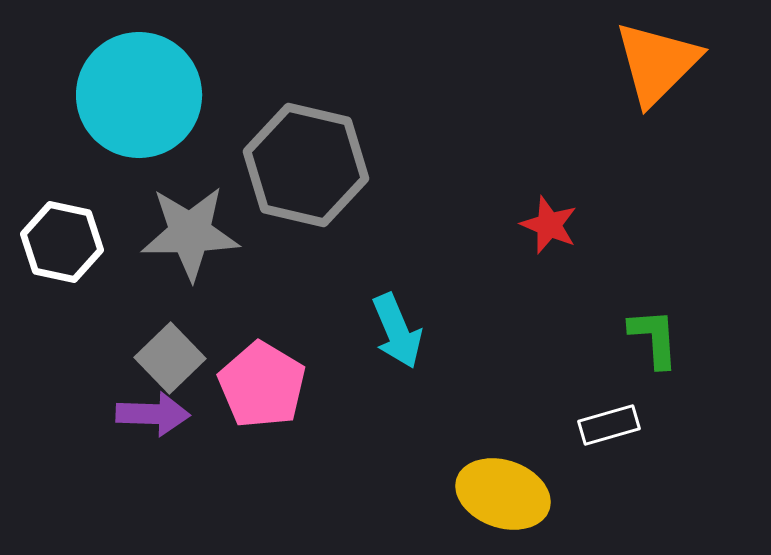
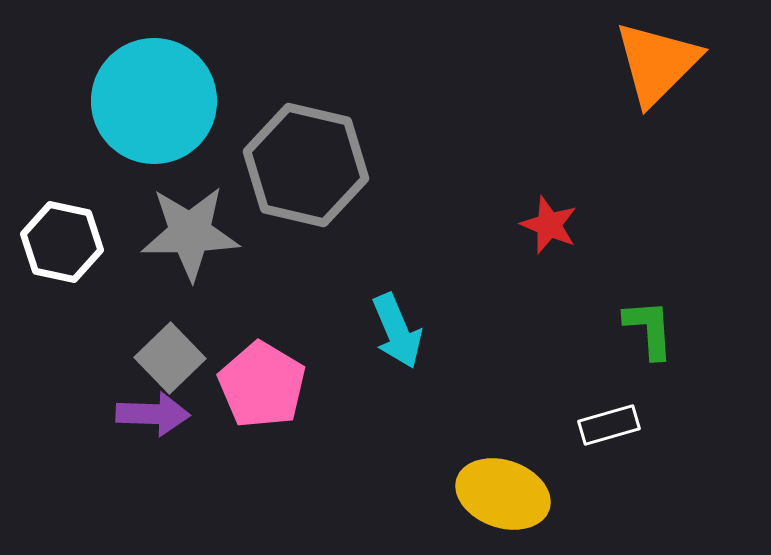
cyan circle: moved 15 px right, 6 px down
green L-shape: moved 5 px left, 9 px up
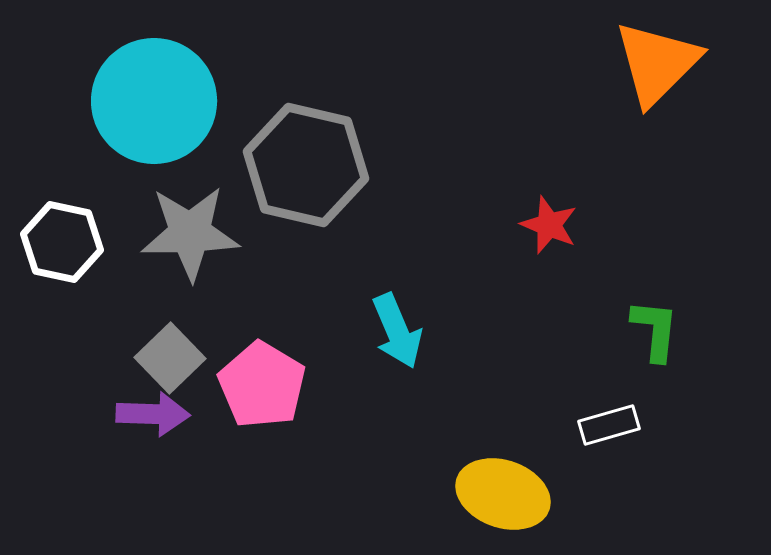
green L-shape: moved 6 px right, 1 px down; rotated 10 degrees clockwise
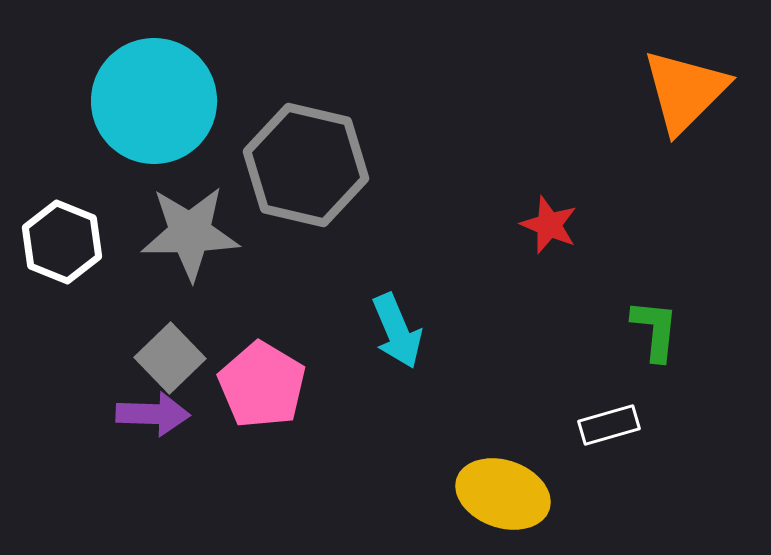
orange triangle: moved 28 px right, 28 px down
white hexagon: rotated 10 degrees clockwise
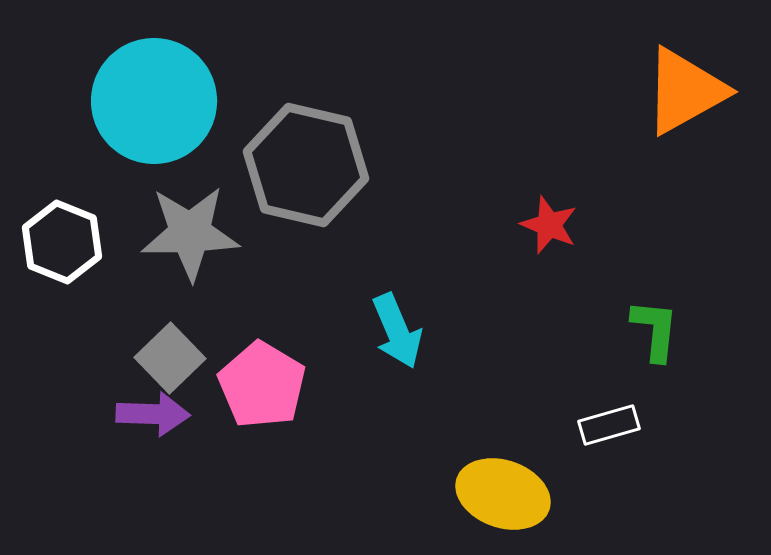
orange triangle: rotated 16 degrees clockwise
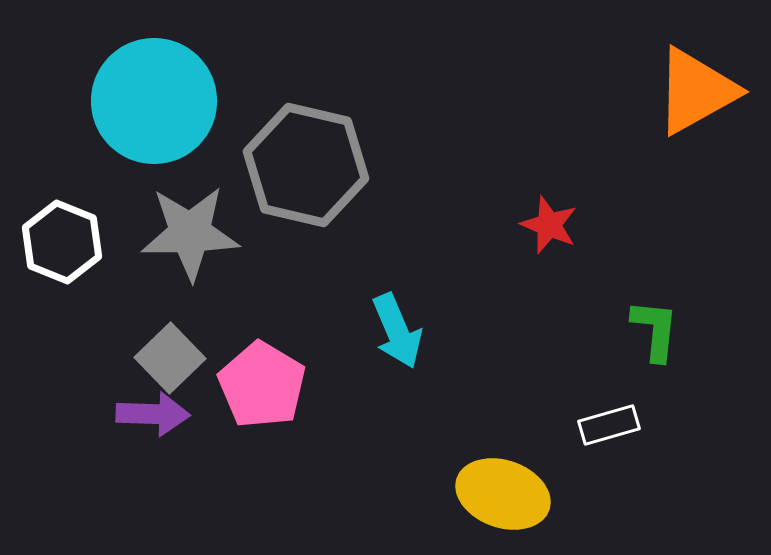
orange triangle: moved 11 px right
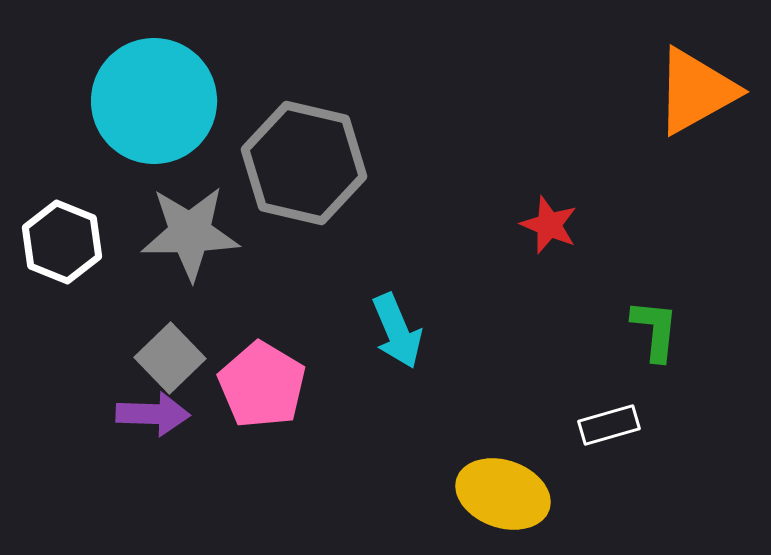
gray hexagon: moved 2 px left, 2 px up
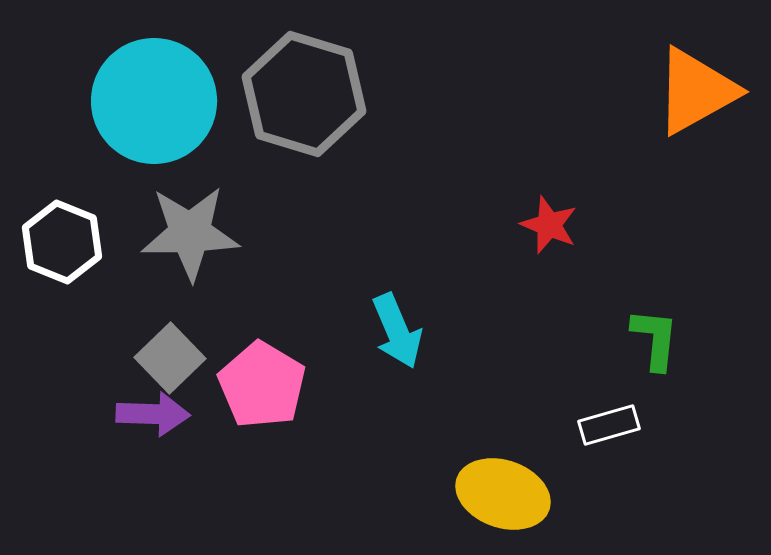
gray hexagon: moved 69 px up; rotated 4 degrees clockwise
green L-shape: moved 9 px down
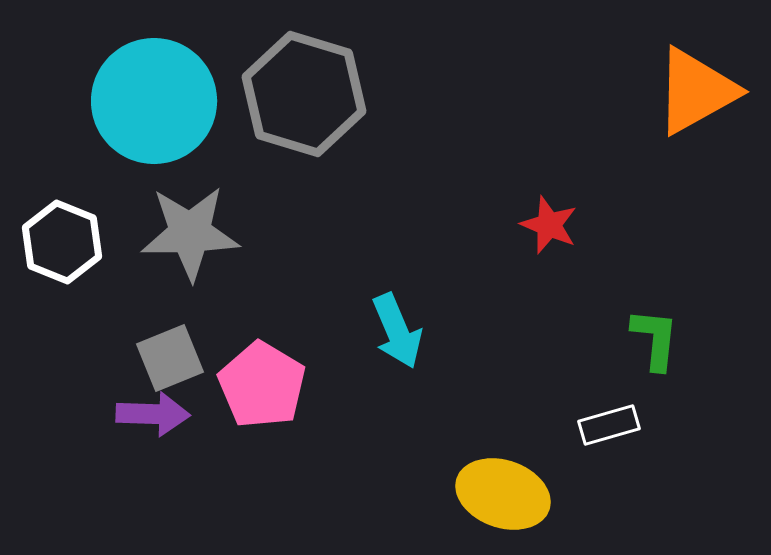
gray square: rotated 22 degrees clockwise
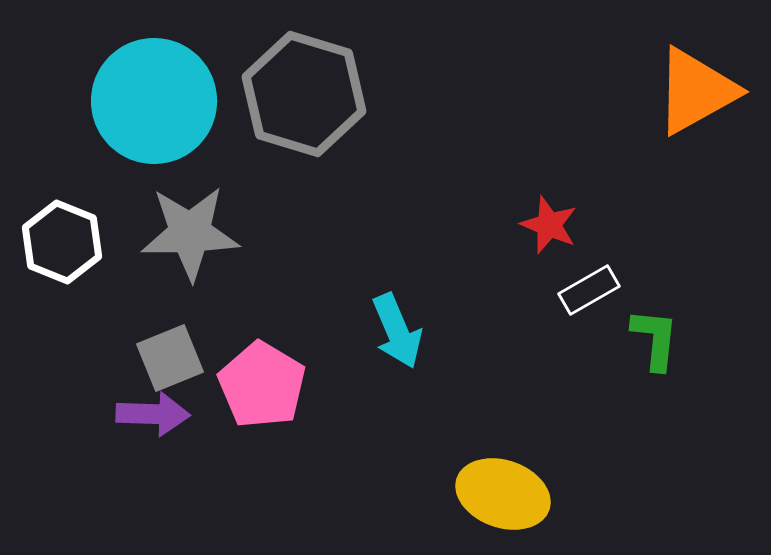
white rectangle: moved 20 px left, 135 px up; rotated 14 degrees counterclockwise
